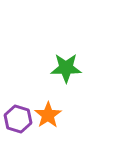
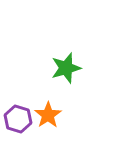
green star: rotated 16 degrees counterclockwise
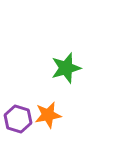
orange star: rotated 24 degrees clockwise
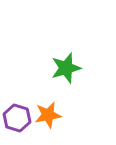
purple hexagon: moved 1 px left, 1 px up
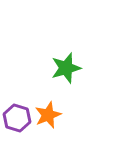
orange star: rotated 12 degrees counterclockwise
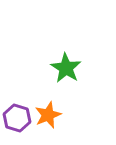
green star: rotated 24 degrees counterclockwise
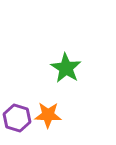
orange star: rotated 24 degrees clockwise
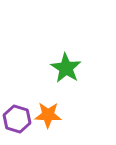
purple hexagon: moved 1 px down
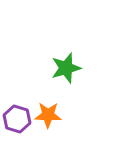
green star: rotated 24 degrees clockwise
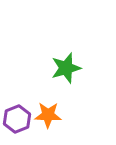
purple hexagon: rotated 20 degrees clockwise
